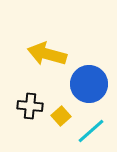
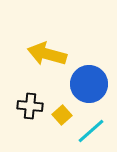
yellow square: moved 1 px right, 1 px up
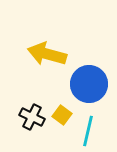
black cross: moved 2 px right, 11 px down; rotated 20 degrees clockwise
yellow square: rotated 12 degrees counterclockwise
cyan line: moved 3 px left; rotated 36 degrees counterclockwise
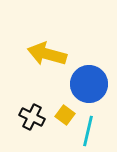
yellow square: moved 3 px right
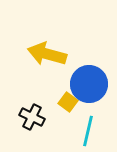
yellow square: moved 3 px right, 13 px up
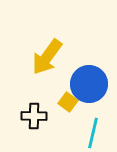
yellow arrow: moved 3 px down; rotated 69 degrees counterclockwise
black cross: moved 2 px right, 1 px up; rotated 25 degrees counterclockwise
cyan line: moved 5 px right, 2 px down
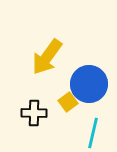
yellow square: rotated 18 degrees clockwise
black cross: moved 3 px up
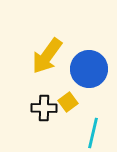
yellow arrow: moved 1 px up
blue circle: moved 15 px up
black cross: moved 10 px right, 5 px up
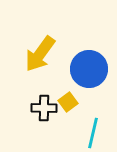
yellow arrow: moved 7 px left, 2 px up
